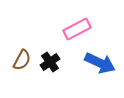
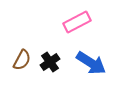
pink rectangle: moved 7 px up
blue arrow: moved 9 px left; rotated 8 degrees clockwise
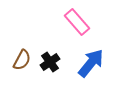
pink rectangle: rotated 76 degrees clockwise
blue arrow: rotated 84 degrees counterclockwise
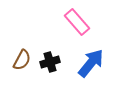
black cross: rotated 18 degrees clockwise
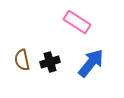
pink rectangle: rotated 16 degrees counterclockwise
brown semicircle: rotated 140 degrees clockwise
